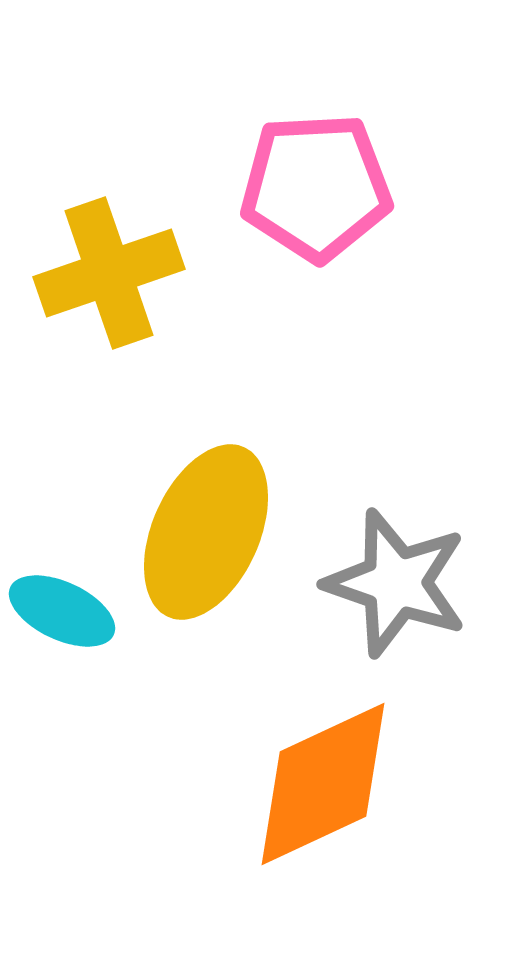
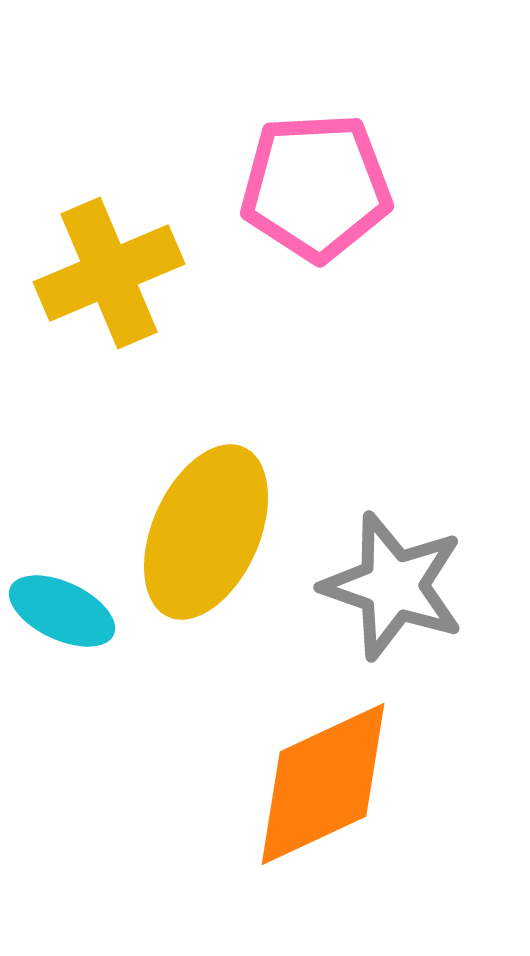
yellow cross: rotated 4 degrees counterclockwise
gray star: moved 3 px left, 3 px down
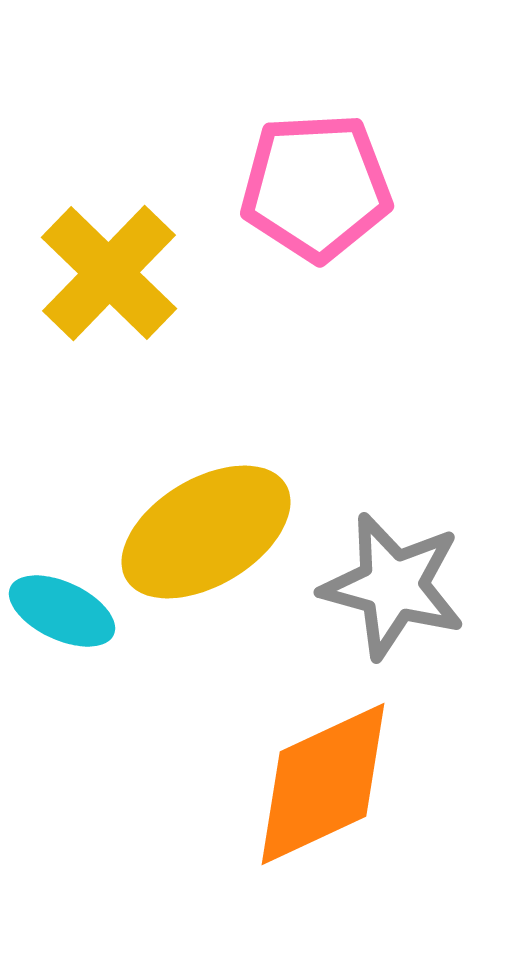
yellow cross: rotated 23 degrees counterclockwise
yellow ellipse: rotated 35 degrees clockwise
gray star: rotated 4 degrees counterclockwise
